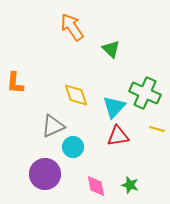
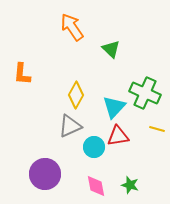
orange L-shape: moved 7 px right, 9 px up
yellow diamond: rotated 48 degrees clockwise
gray triangle: moved 17 px right
cyan circle: moved 21 px right
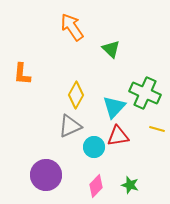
purple circle: moved 1 px right, 1 px down
pink diamond: rotated 55 degrees clockwise
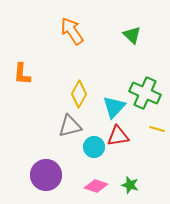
orange arrow: moved 4 px down
green triangle: moved 21 px right, 14 px up
yellow diamond: moved 3 px right, 1 px up
gray triangle: rotated 10 degrees clockwise
pink diamond: rotated 65 degrees clockwise
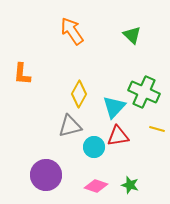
green cross: moved 1 px left, 1 px up
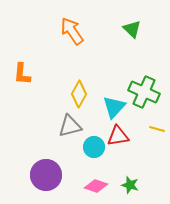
green triangle: moved 6 px up
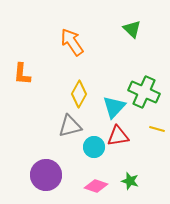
orange arrow: moved 11 px down
green star: moved 4 px up
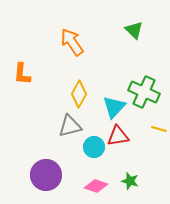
green triangle: moved 2 px right, 1 px down
yellow line: moved 2 px right
